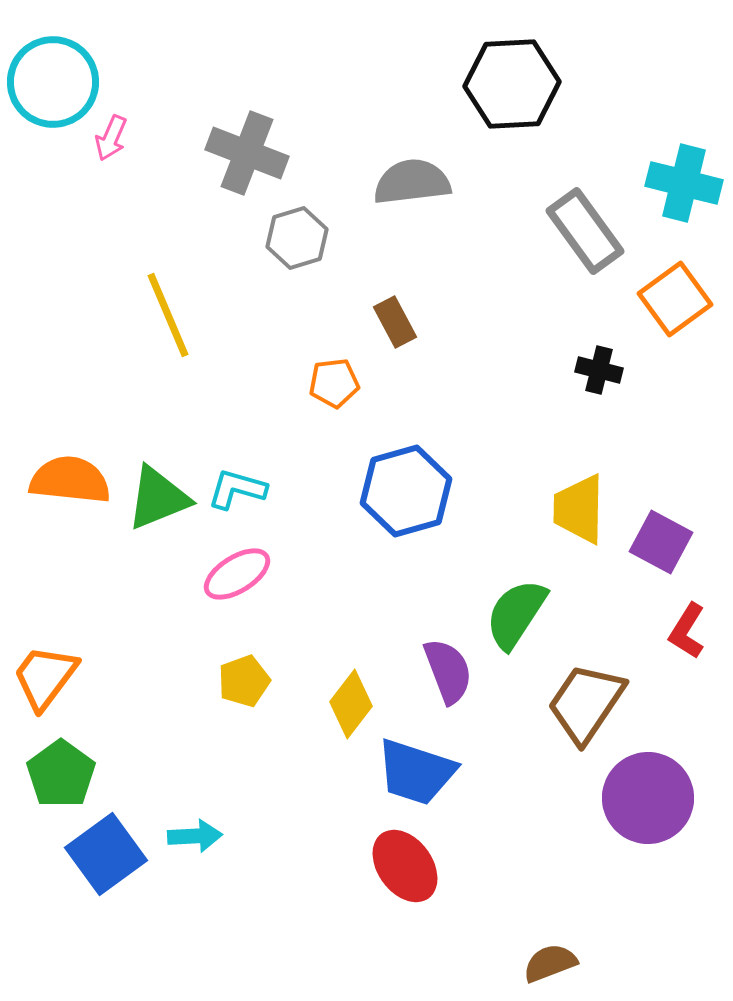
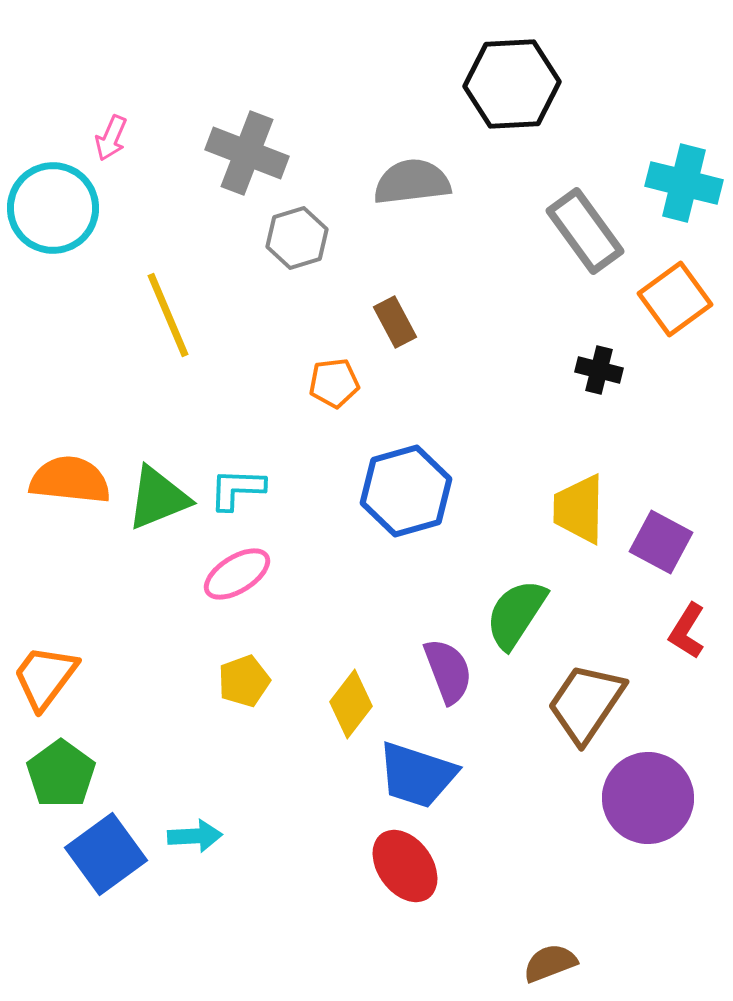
cyan circle: moved 126 px down
cyan L-shape: rotated 14 degrees counterclockwise
blue trapezoid: moved 1 px right, 3 px down
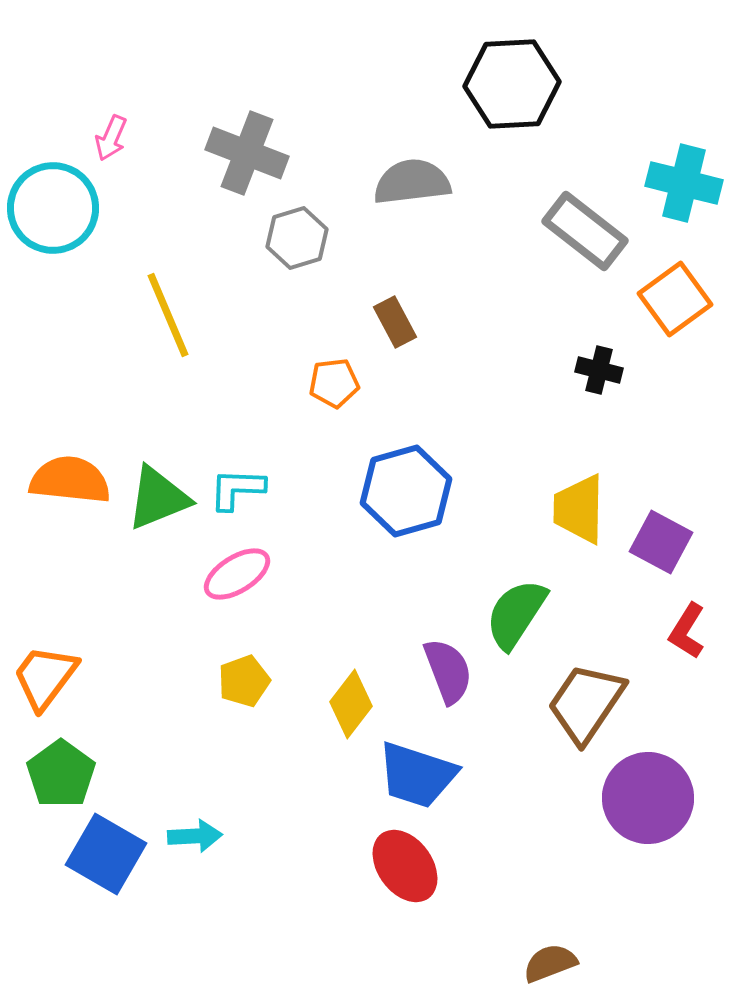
gray rectangle: rotated 16 degrees counterclockwise
blue square: rotated 24 degrees counterclockwise
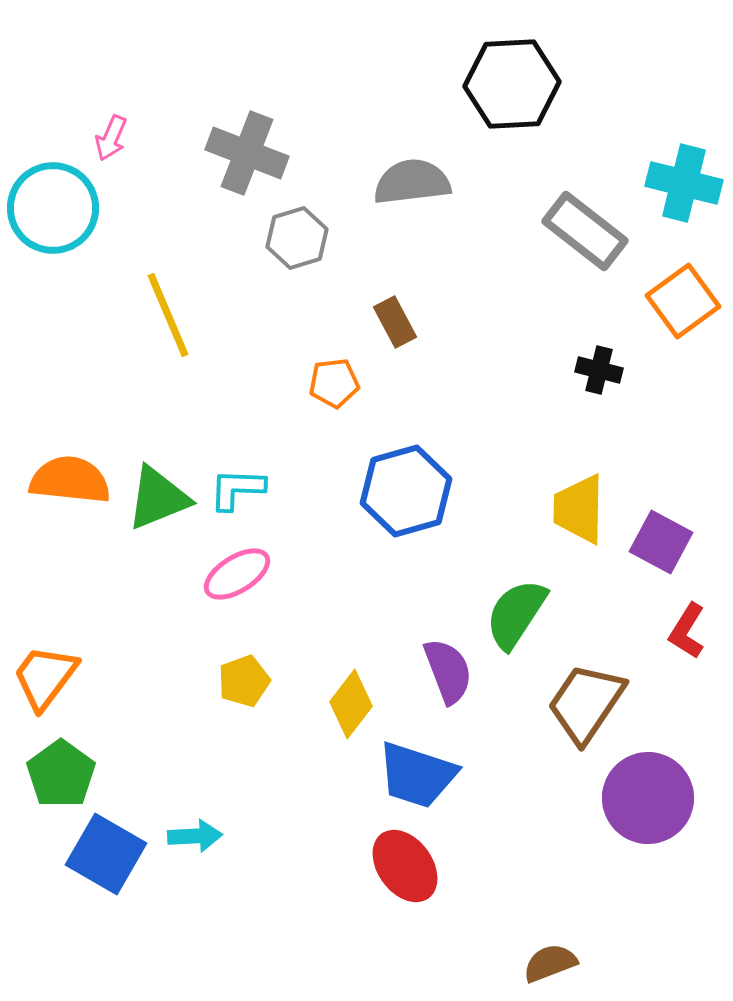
orange square: moved 8 px right, 2 px down
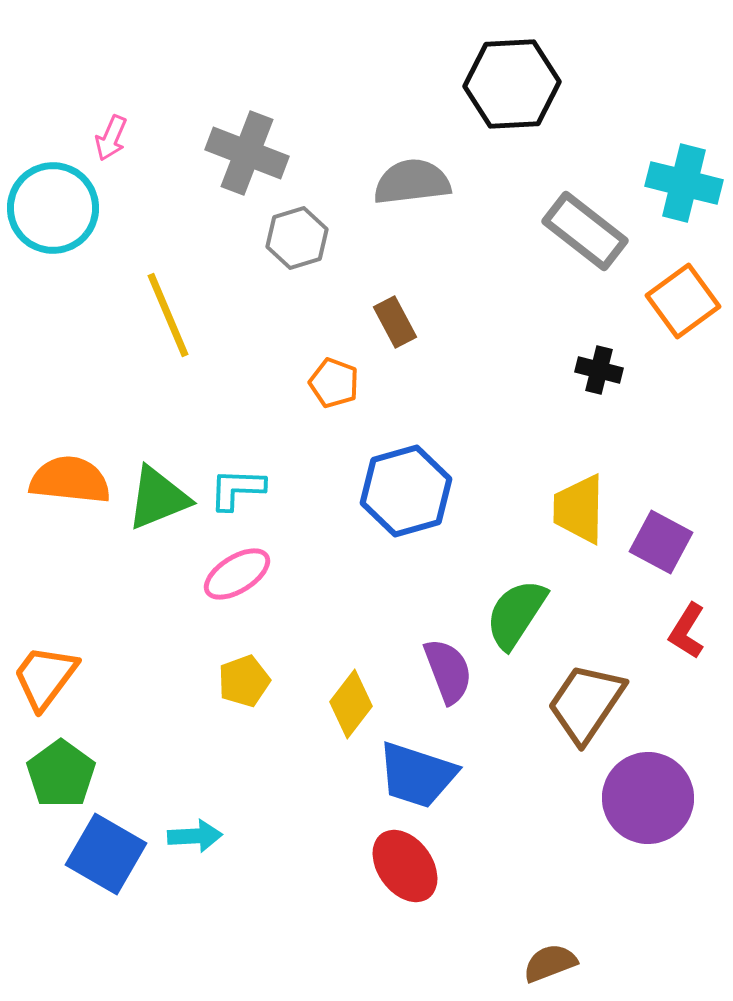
orange pentagon: rotated 27 degrees clockwise
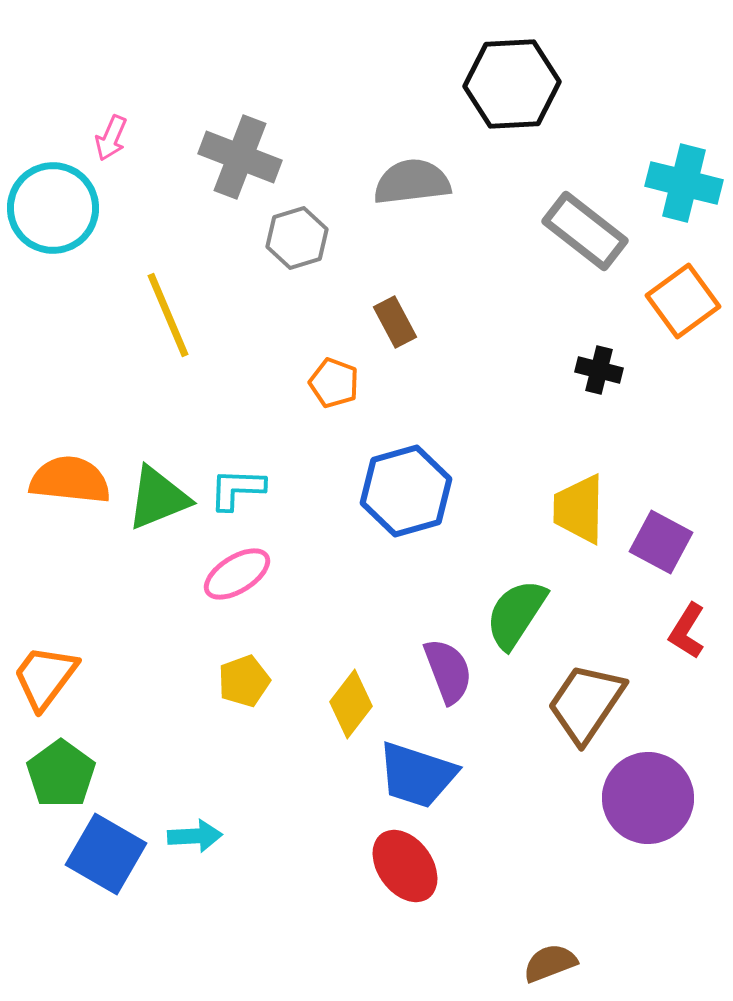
gray cross: moved 7 px left, 4 px down
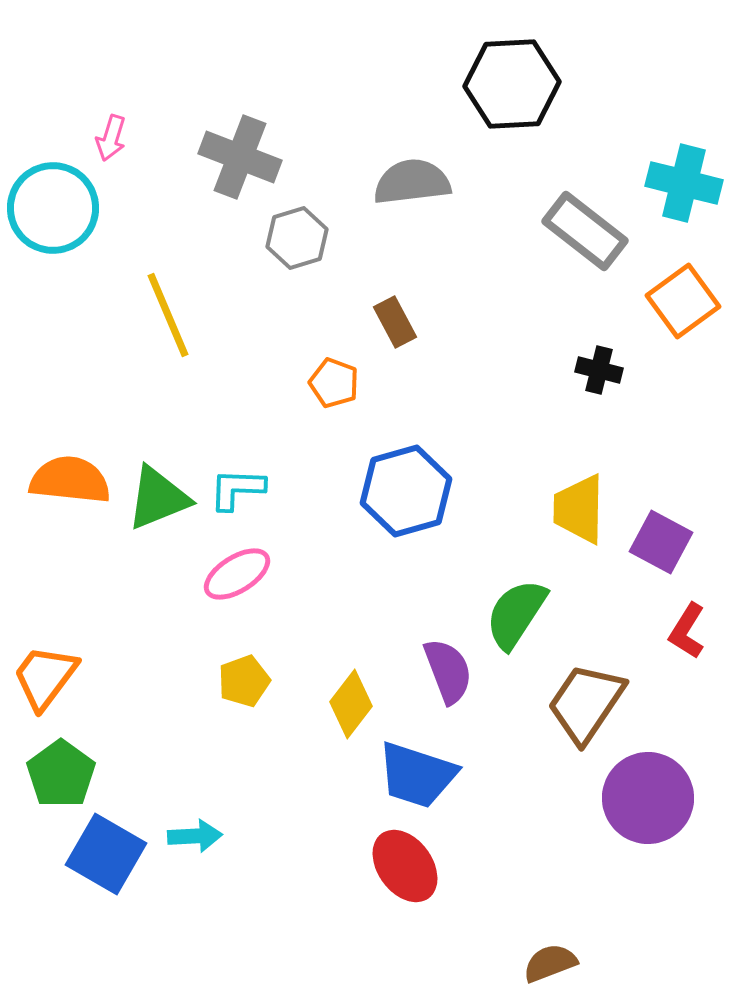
pink arrow: rotated 6 degrees counterclockwise
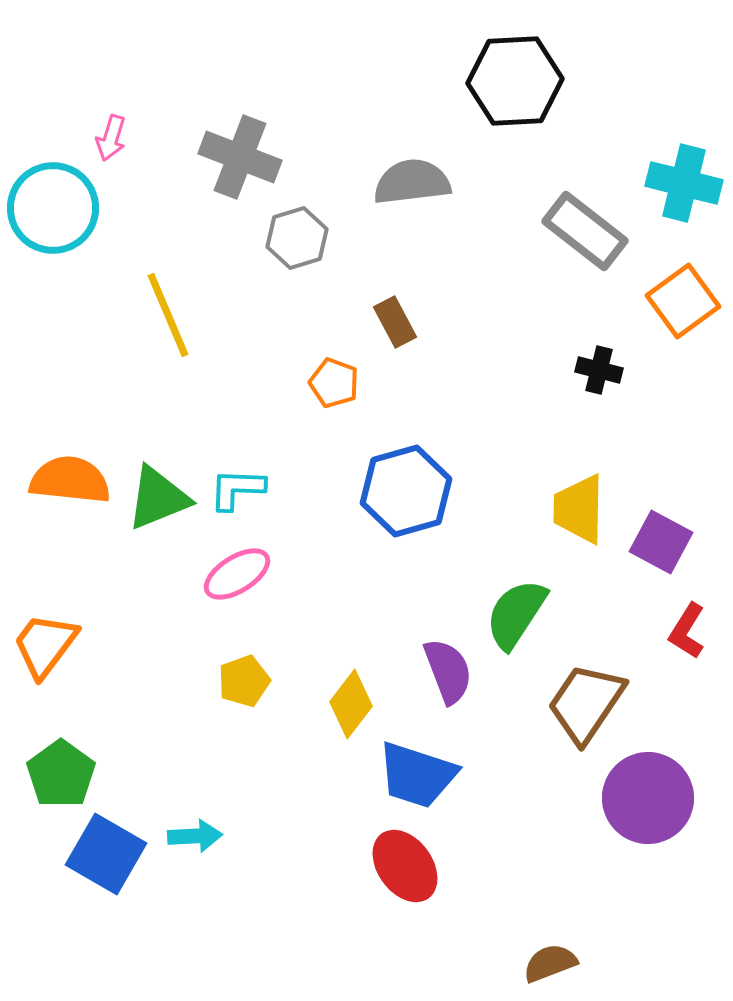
black hexagon: moved 3 px right, 3 px up
orange trapezoid: moved 32 px up
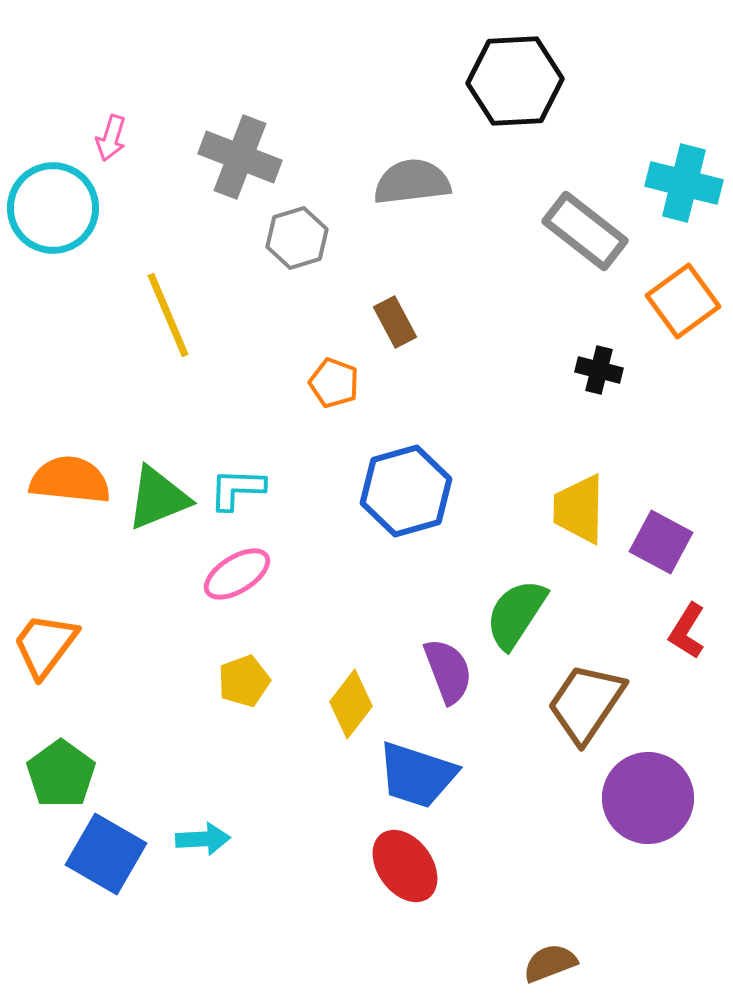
cyan arrow: moved 8 px right, 3 px down
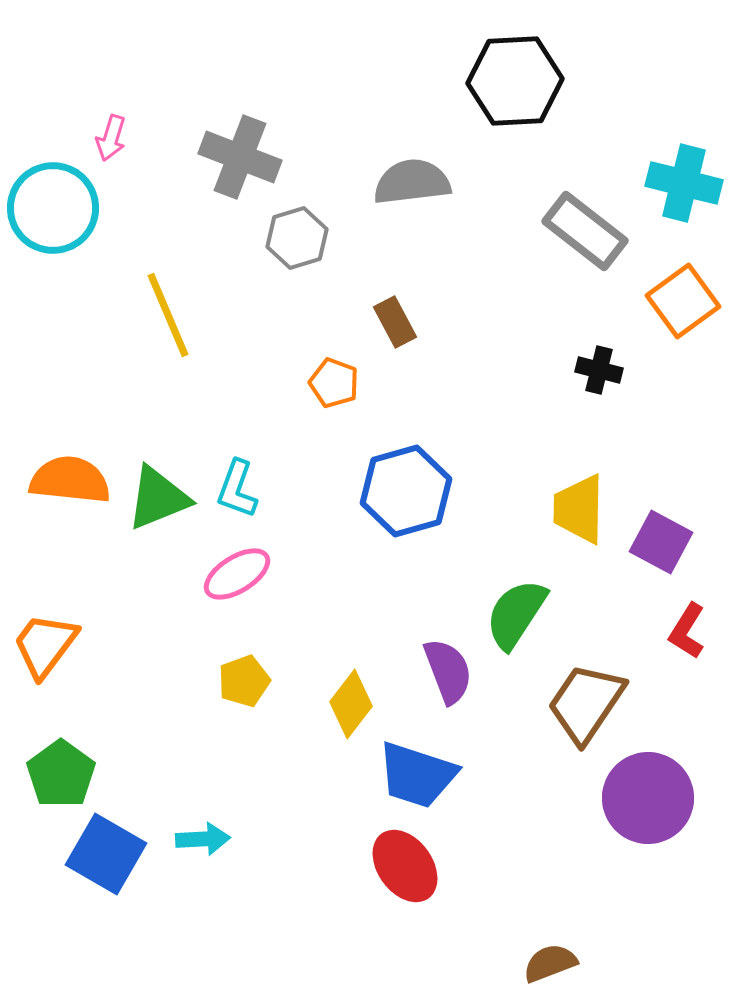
cyan L-shape: rotated 72 degrees counterclockwise
